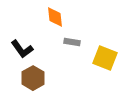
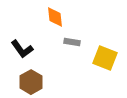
brown hexagon: moved 2 px left, 4 px down
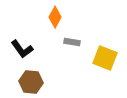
orange diamond: rotated 35 degrees clockwise
brown hexagon: rotated 25 degrees counterclockwise
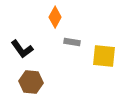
yellow square: moved 1 px left, 2 px up; rotated 15 degrees counterclockwise
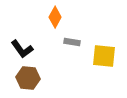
brown hexagon: moved 3 px left, 4 px up
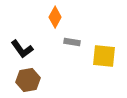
brown hexagon: moved 2 px down; rotated 15 degrees counterclockwise
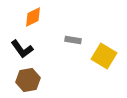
orange diamond: moved 22 px left; rotated 35 degrees clockwise
gray rectangle: moved 1 px right, 2 px up
yellow square: rotated 25 degrees clockwise
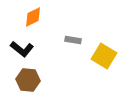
black L-shape: rotated 15 degrees counterclockwise
brown hexagon: rotated 15 degrees clockwise
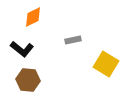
gray rectangle: rotated 21 degrees counterclockwise
yellow square: moved 2 px right, 8 px down
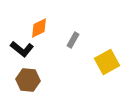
orange diamond: moved 6 px right, 11 px down
gray rectangle: rotated 49 degrees counterclockwise
yellow square: moved 1 px right, 2 px up; rotated 30 degrees clockwise
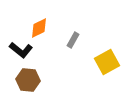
black L-shape: moved 1 px left, 1 px down
